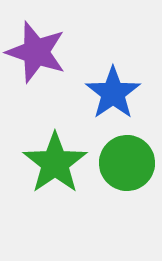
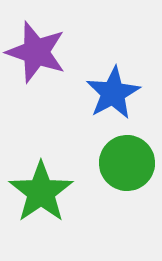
blue star: rotated 6 degrees clockwise
green star: moved 14 px left, 29 px down
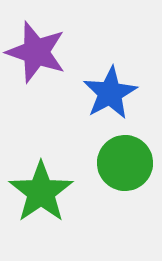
blue star: moved 3 px left
green circle: moved 2 px left
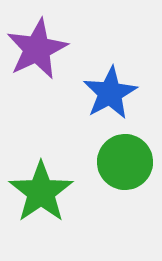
purple star: moved 1 px right, 3 px up; rotated 28 degrees clockwise
green circle: moved 1 px up
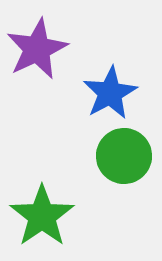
green circle: moved 1 px left, 6 px up
green star: moved 1 px right, 24 px down
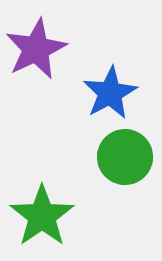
purple star: moved 1 px left
green circle: moved 1 px right, 1 px down
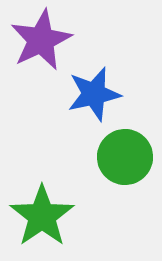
purple star: moved 5 px right, 9 px up
blue star: moved 16 px left, 1 px down; rotated 16 degrees clockwise
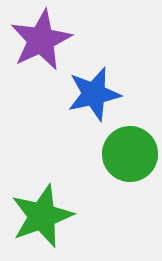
green circle: moved 5 px right, 3 px up
green star: rotated 14 degrees clockwise
